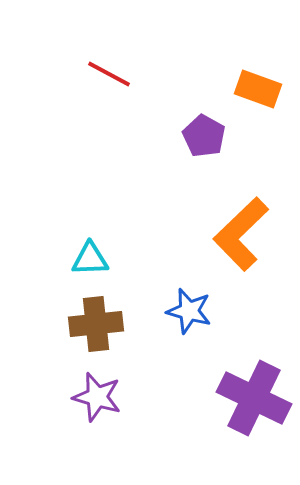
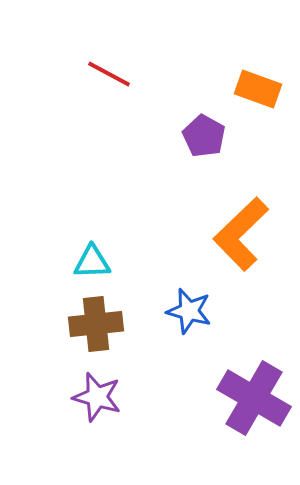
cyan triangle: moved 2 px right, 3 px down
purple cross: rotated 4 degrees clockwise
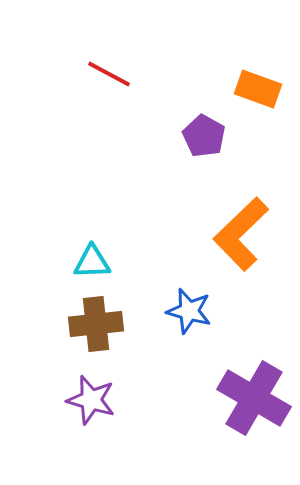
purple star: moved 6 px left, 3 px down
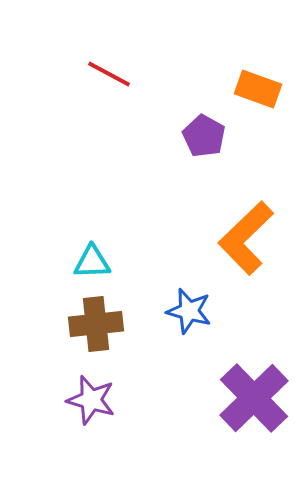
orange L-shape: moved 5 px right, 4 px down
purple cross: rotated 16 degrees clockwise
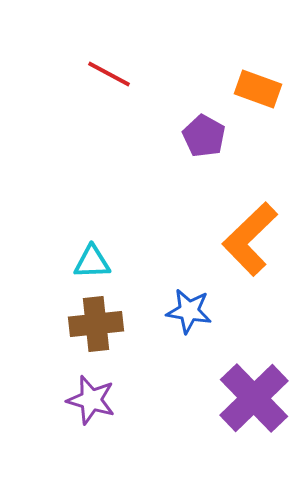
orange L-shape: moved 4 px right, 1 px down
blue star: rotated 6 degrees counterclockwise
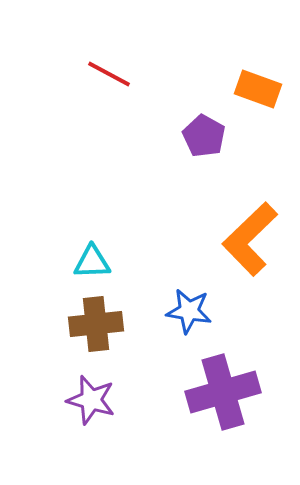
purple cross: moved 31 px left, 6 px up; rotated 28 degrees clockwise
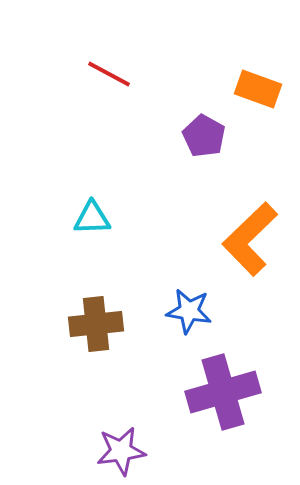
cyan triangle: moved 44 px up
purple star: moved 30 px right, 51 px down; rotated 24 degrees counterclockwise
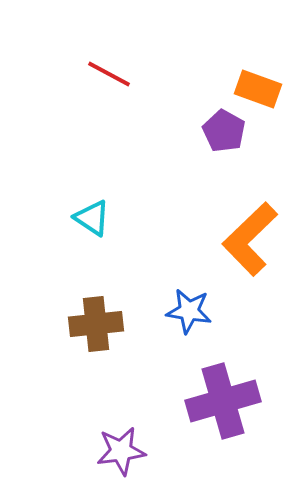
purple pentagon: moved 20 px right, 5 px up
cyan triangle: rotated 36 degrees clockwise
purple cross: moved 9 px down
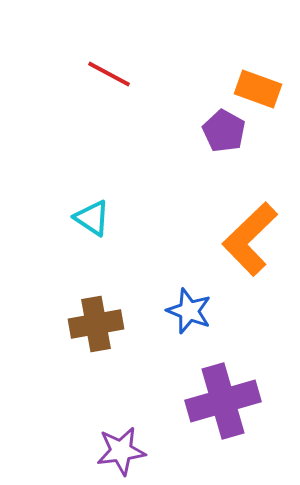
blue star: rotated 12 degrees clockwise
brown cross: rotated 4 degrees counterclockwise
